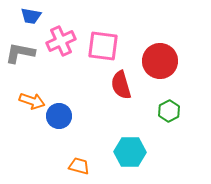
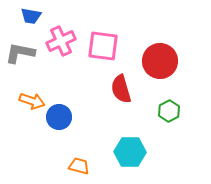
red semicircle: moved 4 px down
blue circle: moved 1 px down
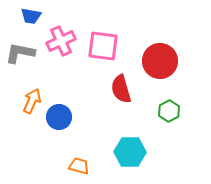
orange arrow: rotated 85 degrees counterclockwise
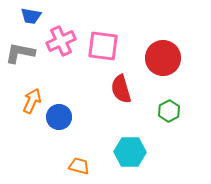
red circle: moved 3 px right, 3 px up
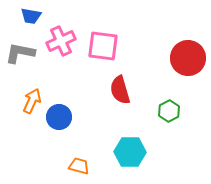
red circle: moved 25 px right
red semicircle: moved 1 px left, 1 px down
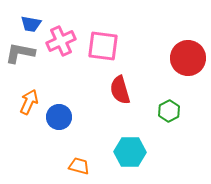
blue trapezoid: moved 8 px down
orange arrow: moved 3 px left, 1 px down
